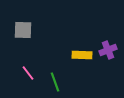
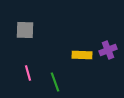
gray square: moved 2 px right
pink line: rotated 21 degrees clockwise
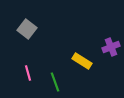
gray square: moved 2 px right, 1 px up; rotated 36 degrees clockwise
purple cross: moved 3 px right, 3 px up
yellow rectangle: moved 6 px down; rotated 30 degrees clockwise
